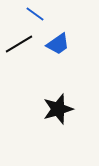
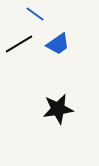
black star: rotated 8 degrees clockwise
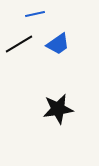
blue line: rotated 48 degrees counterclockwise
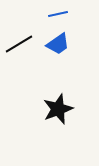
blue line: moved 23 px right
black star: rotated 12 degrees counterclockwise
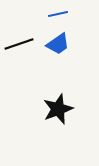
black line: rotated 12 degrees clockwise
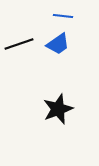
blue line: moved 5 px right, 2 px down; rotated 18 degrees clockwise
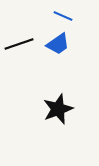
blue line: rotated 18 degrees clockwise
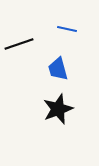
blue line: moved 4 px right, 13 px down; rotated 12 degrees counterclockwise
blue trapezoid: moved 25 px down; rotated 110 degrees clockwise
